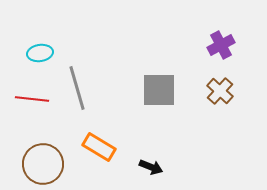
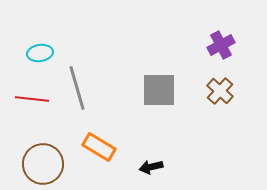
black arrow: rotated 145 degrees clockwise
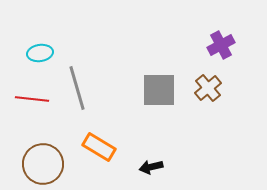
brown cross: moved 12 px left, 3 px up; rotated 8 degrees clockwise
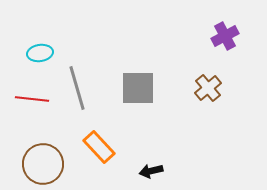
purple cross: moved 4 px right, 9 px up
gray square: moved 21 px left, 2 px up
orange rectangle: rotated 16 degrees clockwise
black arrow: moved 4 px down
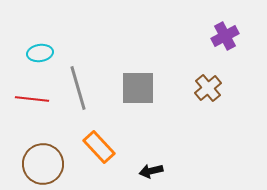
gray line: moved 1 px right
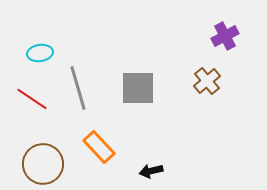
brown cross: moved 1 px left, 7 px up
red line: rotated 28 degrees clockwise
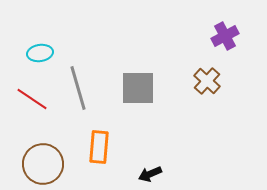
brown cross: rotated 8 degrees counterclockwise
orange rectangle: rotated 48 degrees clockwise
black arrow: moved 1 px left, 3 px down; rotated 10 degrees counterclockwise
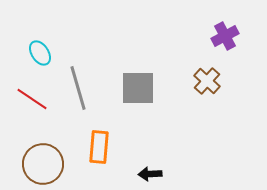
cyan ellipse: rotated 65 degrees clockwise
black arrow: rotated 20 degrees clockwise
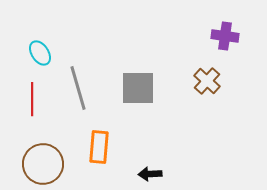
purple cross: rotated 36 degrees clockwise
red line: rotated 56 degrees clockwise
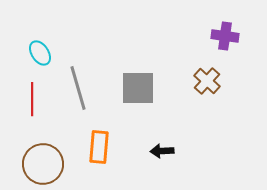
black arrow: moved 12 px right, 23 px up
